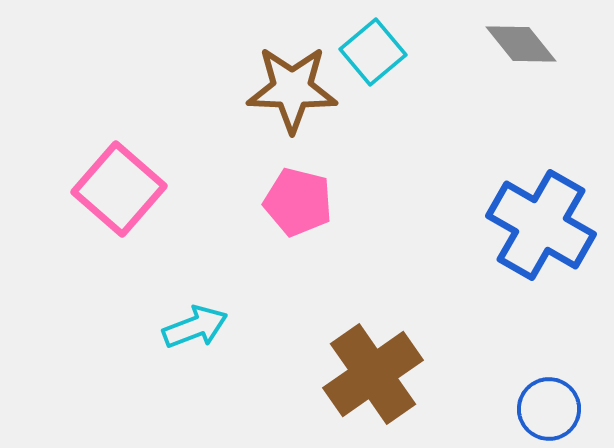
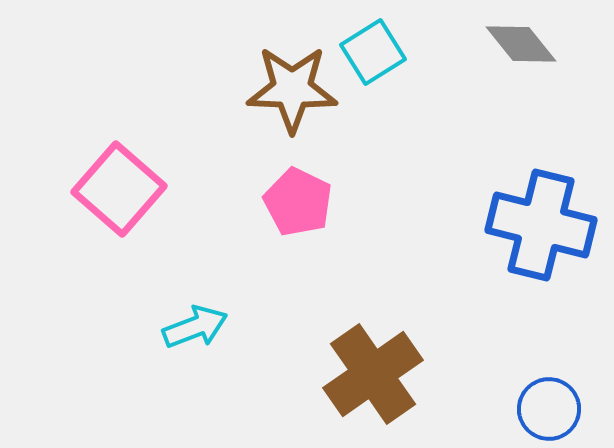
cyan square: rotated 8 degrees clockwise
pink pentagon: rotated 12 degrees clockwise
blue cross: rotated 16 degrees counterclockwise
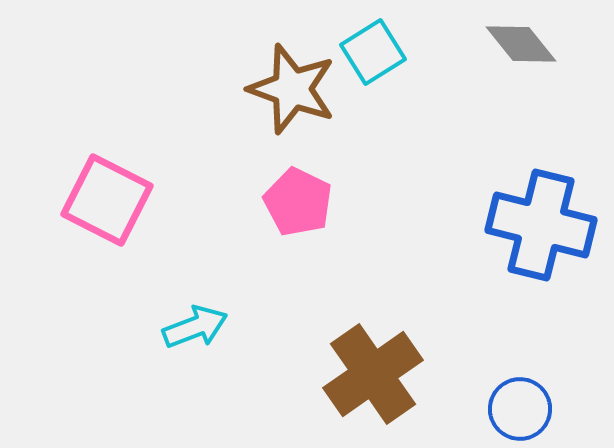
brown star: rotated 18 degrees clockwise
pink square: moved 12 px left, 11 px down; rotated 14 degrees counterclockwise
blue circle: moved 29 px left
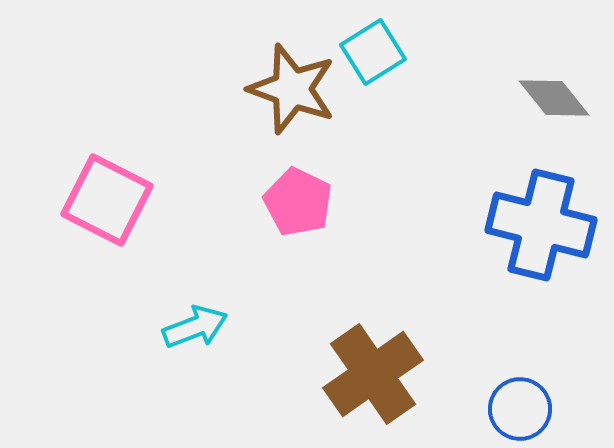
gray diamond: moved 33 px right, 54 px down
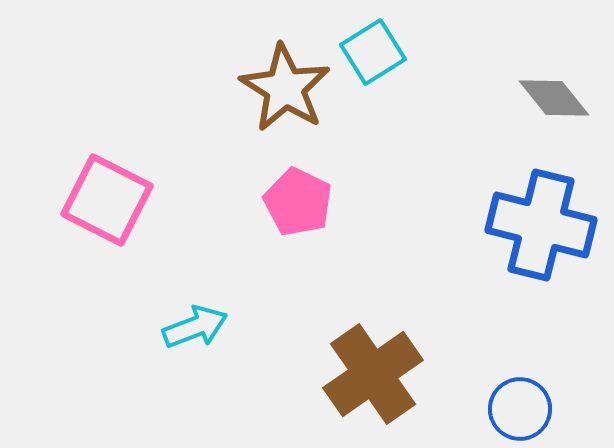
brown star: moved 7 px left, 1 px up; rotated 12 degrees clockwise
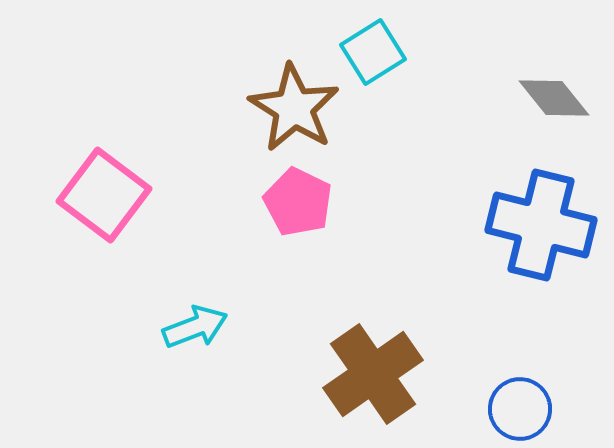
brown star: moved 9 px right, 20 px down
pink square: moved 3 px left, 5 px up; rotated 10 degrees clockwise
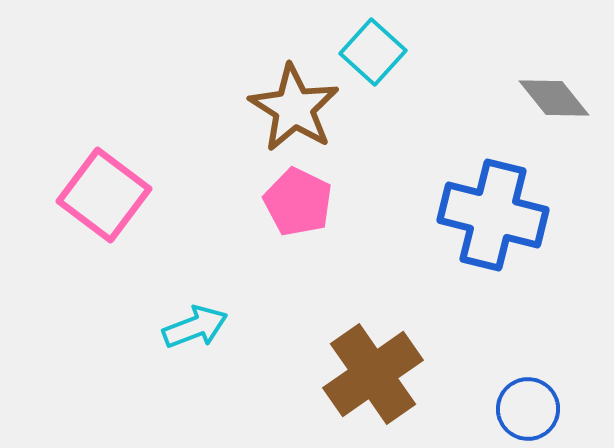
cyan square: rotated 16 degrees counterclockwise
blue cross: moved 48 px left, 10 px up
blue circle: moved 8 px right
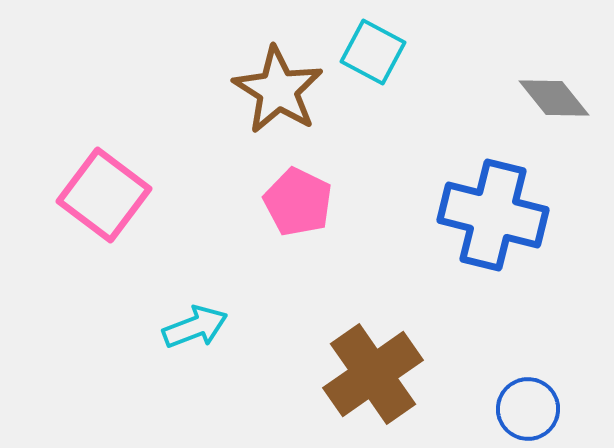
cyan square: rotated 14 degrees counterclockwise
brown star: moved 16 px left, 18 px up
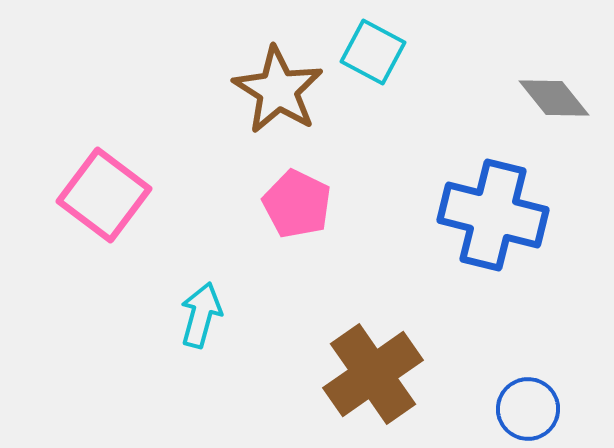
pink pentagon: moved 1 px left, 2 px down
cyan arrow: moved 6 px right, 12 px up; rotated 54 degrees counterclockwise
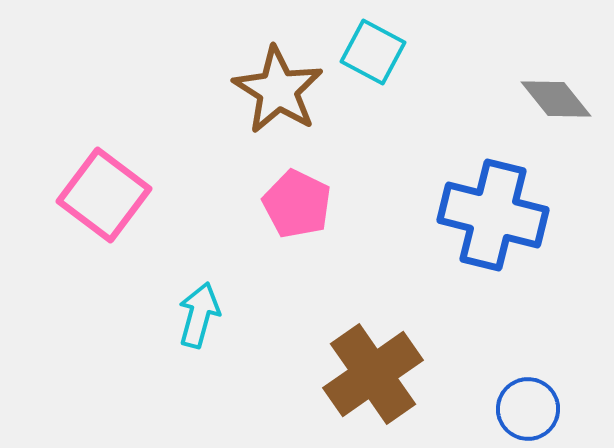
gray diamond: moved 2 px right, 1 px down
cyan arrow: moved 2 px left
